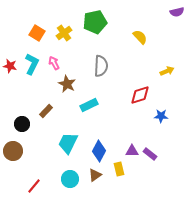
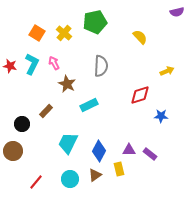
yellow cross: rotated 14 degrees counterclockwise
purple triangle: moved 3 px left, 1 px up
red line: moved 2 px right, 4 px up
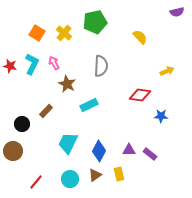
red diamond: rotated 25 degrees clockwise
yellow rectangle: moved 5 px down
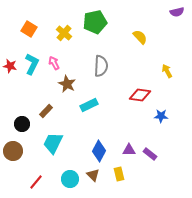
orange square: moved 8 px left, 4 px up
yellow arrow: rotated 96 degrees counterclockwise
cyan trapezoid: moved 15 px left
brown triangle: moved 2 px left; rotated 40 degrees counterclockwise
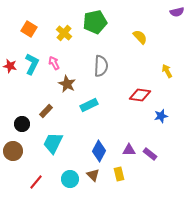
blue star: rotated 16 degrees counterclockwise
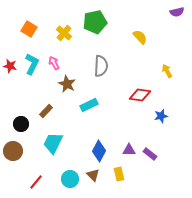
black circle: moved 1 px left
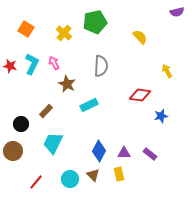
orange square: moved 3 px left
purple triangle: moved 5 px left, 3 px down
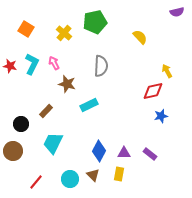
brown star: rotated 12 degrees counterclockwise
red diamond: moved 13 px right, 4 px up; rotated 20 degrees counterclockwise
yellow rectangle: rotated 24 degrees clockwise
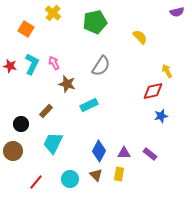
yellow cross: moved 11 px left, 20 px up
gray semicircle: rotated 30 degrees clockwise
brown triangle: moved 3 px right
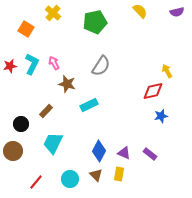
yellow semicircle: moved 26 px up
red star: rotated 24 degrees counterclockwise
purple triangle: rotated 24 degrees clockwise
